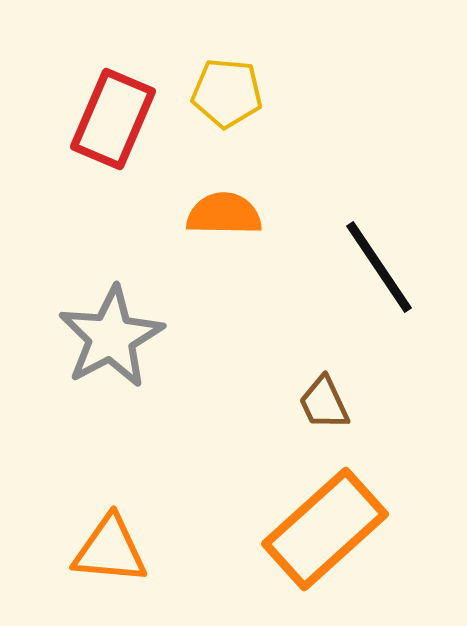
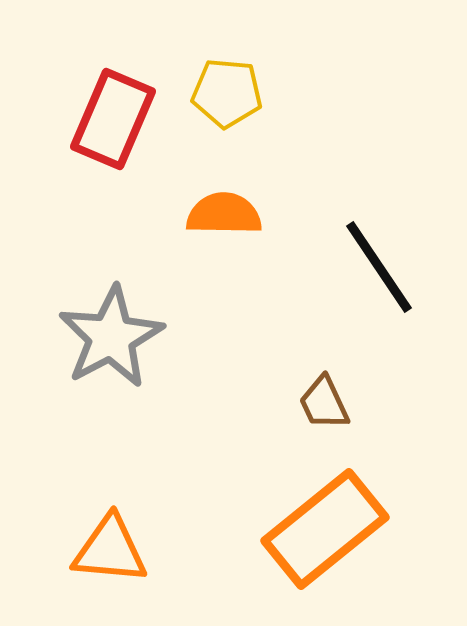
orange rectangle: rotated 3 degrees clockwise
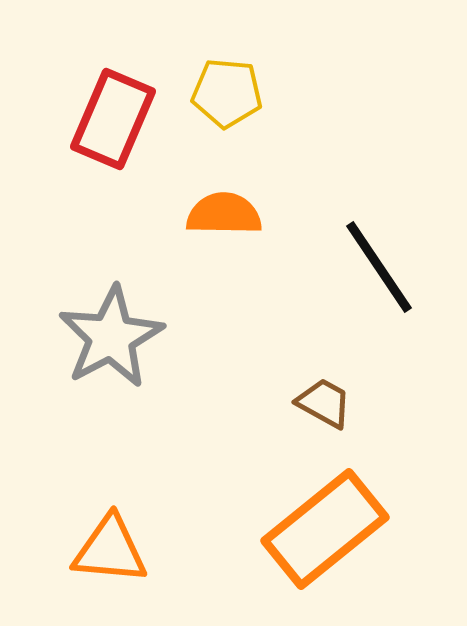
brown trapezoid: rotated 144 degrees clockwise
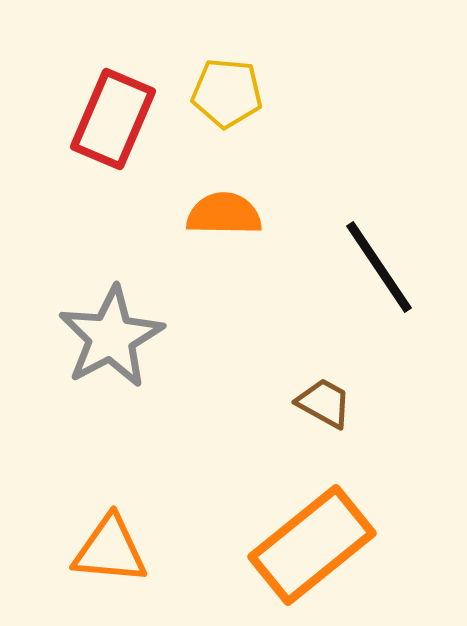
orange rectangle: moved 13 px left, 16 px down
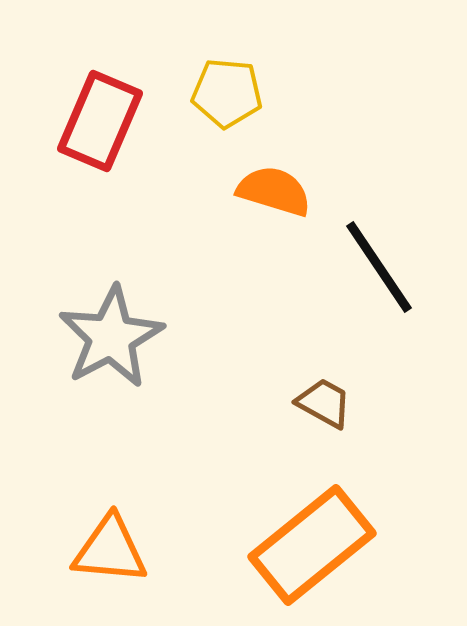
red rectangle: moved 13 px left, 2 px down
orange semicircle: moved 50 px right, 23 px up; rotated 16 degrees clockwise
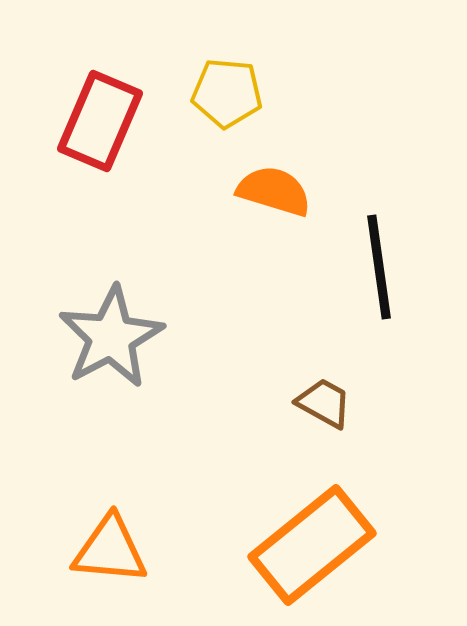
black line: rotated 26 degrees clockwise
